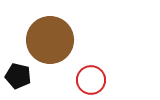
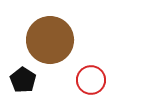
black pentagon: moved 5 px right, 4 px down; rotated 20 degrees clockwise
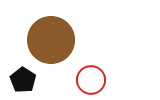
brown circle: moved 1 px right
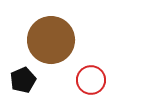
black pentagon: rotated 15 degrees clockwise
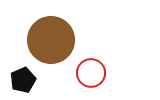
red circle: moved 7 px up
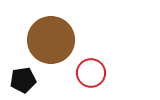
black pentagon: rotated 15 degrees clockwise
